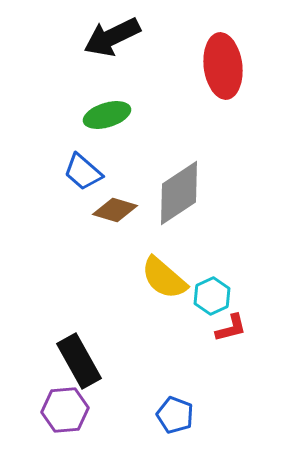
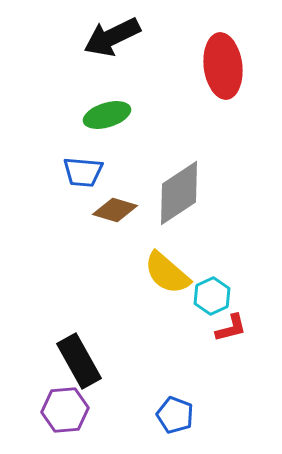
blue trapezoid: rotated 36 degrees counterclockwise
yellow semicircle: moved 3 px right, 5 px up
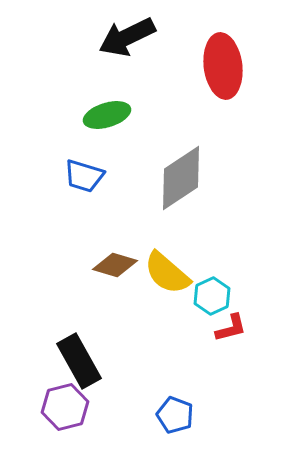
black arrow: moved 15 px right
blue trapezoid: moved 1 px right, 4 px down; rotated 12 degrees clockwise
gray diamond: moved 2 px right, 15 px up
brown diamond: moved 55 px down
purple hexagon: moved 3 px up; rotated 9 degrees counterclockwise
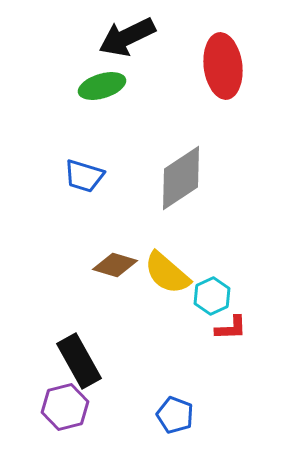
green ellipse: moved 5 px left, 29 px up
red L-shape: rotated 12 degrees clockwise
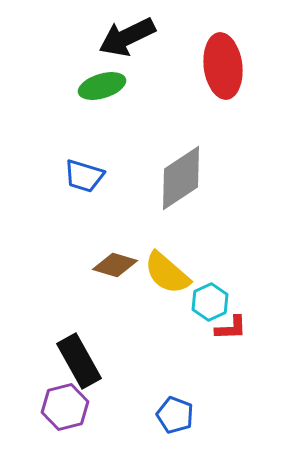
cyan hexagon: moved 2 px left, 6 px down
